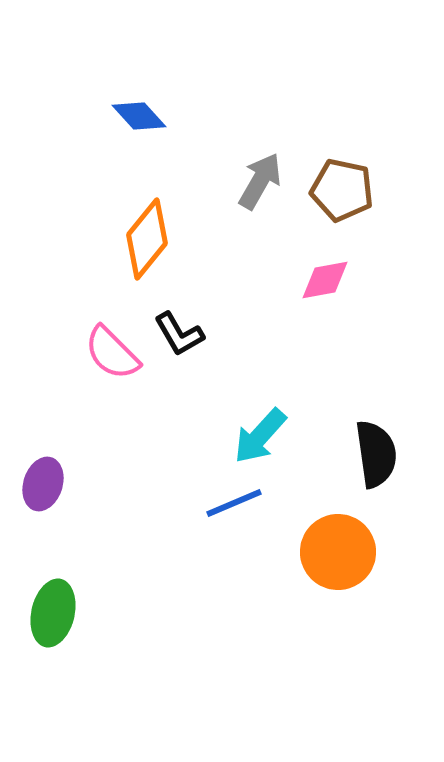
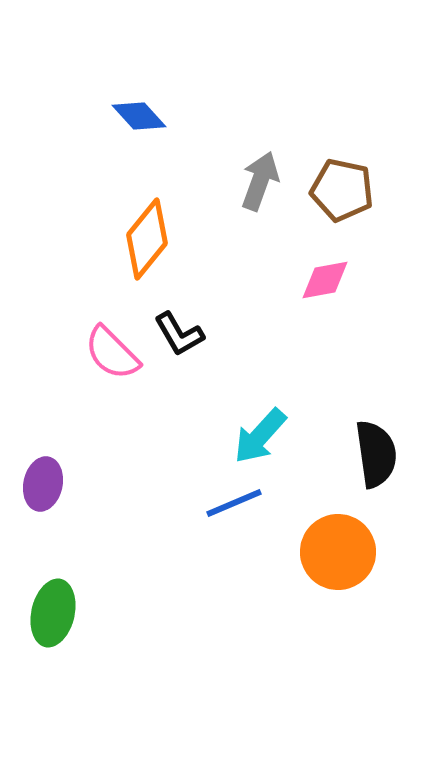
gray arrow: rotated 10 degrees counterclockwise
purple ellipse: rotated 6 degrees counterclockwise
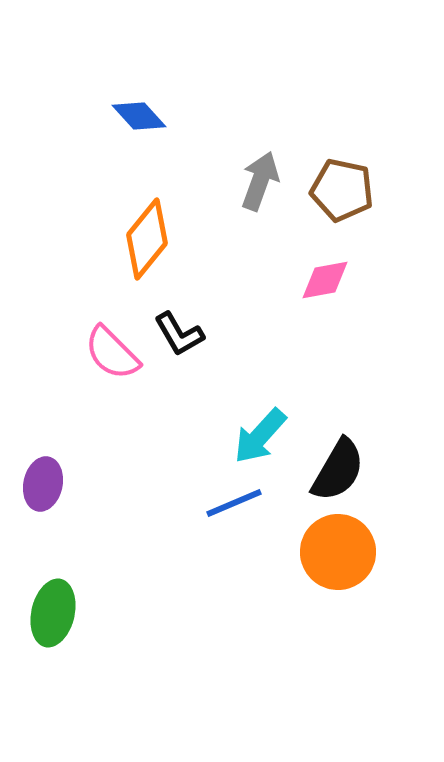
black semicircle: moved 38 px left, 16 px down; rotated 38 degrees clockwise
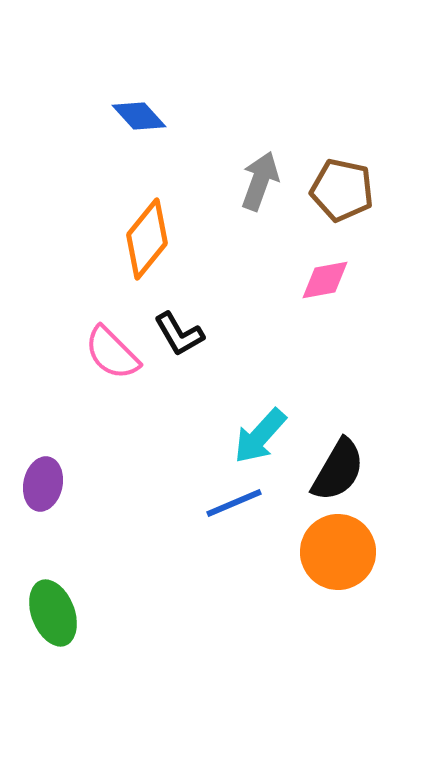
green ellipse: rotated 34 degrees counterclockwise
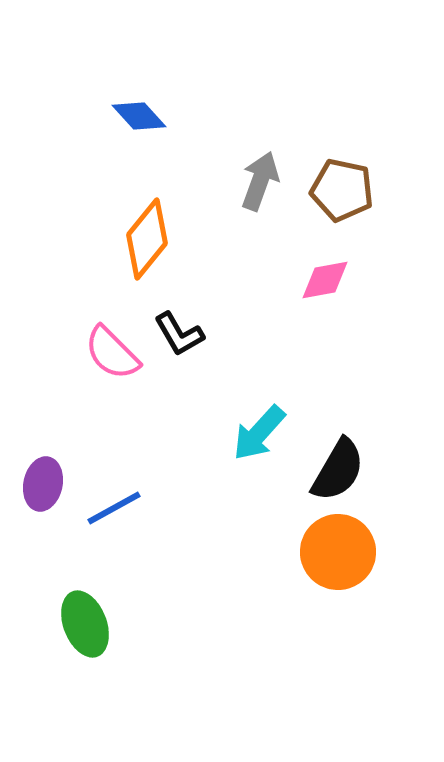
cyan arrow: moved 1 px left, 3 px up
blue line: moved 120 px left, 5 px down; rotated 6 degrees counterclockwise
green ellipse: moved 32 px right, 11 px down
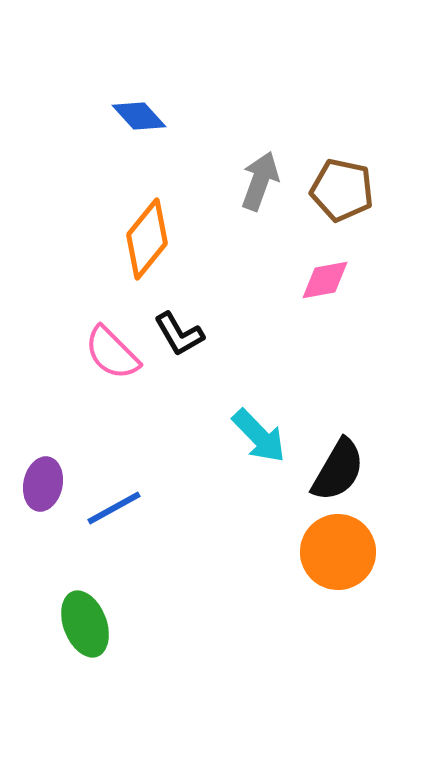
cyan arrow: moved 3 px down; rotated 86 degrees counterclockwise
